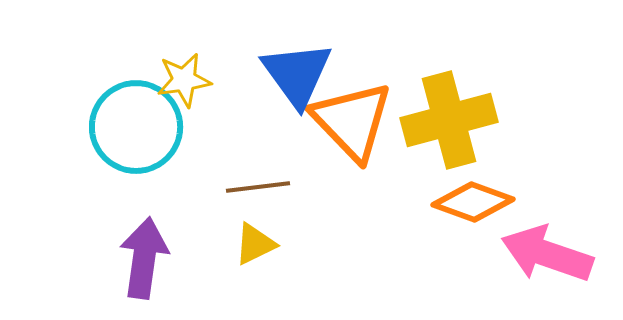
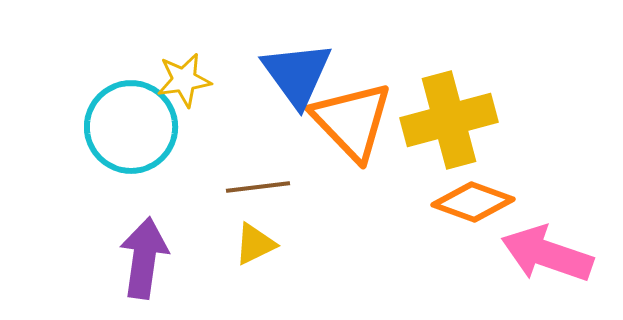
cyan circle: moved 5 px left
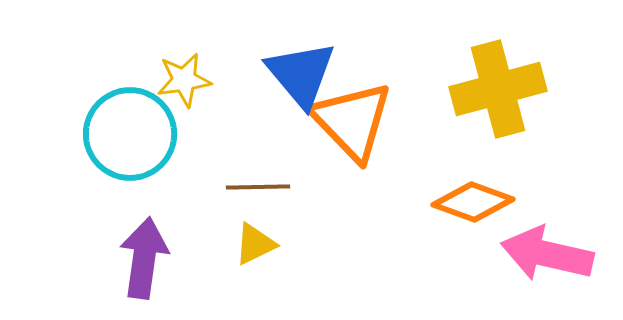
blue triangle: moved 4 px right; rotated 4 degrees counterclockwise
yellow cross: moved 49 px right, 31 px up
cyan circle: moved 1 px left, 7 px down
brown line: rotated 6 degrees clockwise
pink arrow: rotated 6 degrees counterclockwise
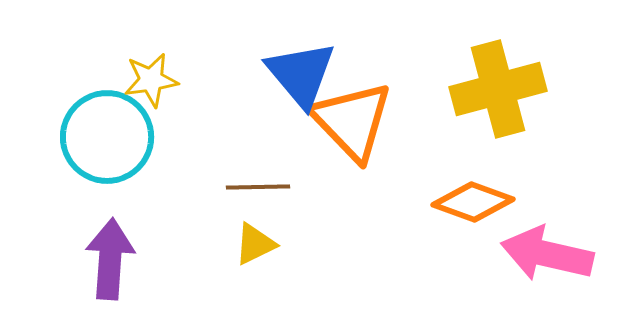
yellow star: moved 33 px left
cyan circle: moved 23 px left, 3 px down
purple arrow: moved 34 px left, 1 px down; rotated 4 degrees counterclockwise
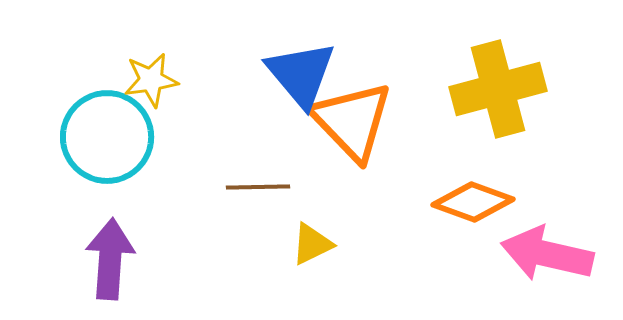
yellow triangle: moved 57 px right
